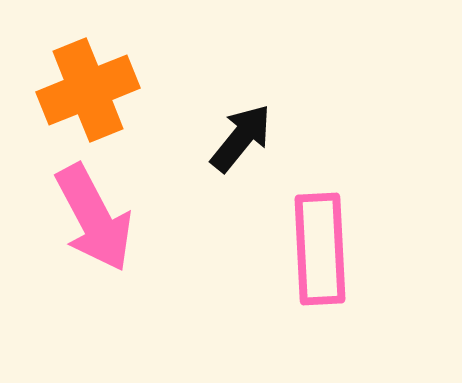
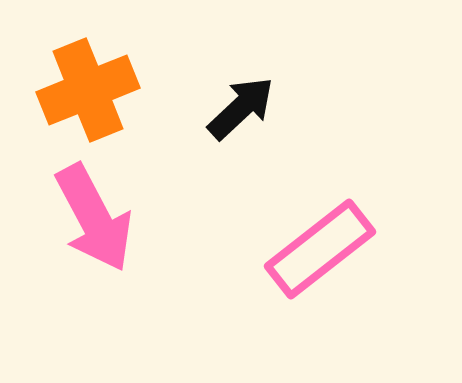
black arrow: moved 30 px up; rotated 8 degrees clockwise
pink rectangle: rotated 55 degrees clockwise
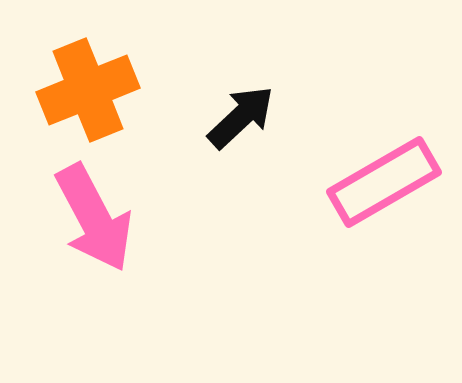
black arrow: moved 9 px down
pink rectangle: moved 64 px right, 67 px up; rotated 8 degrees clockwise
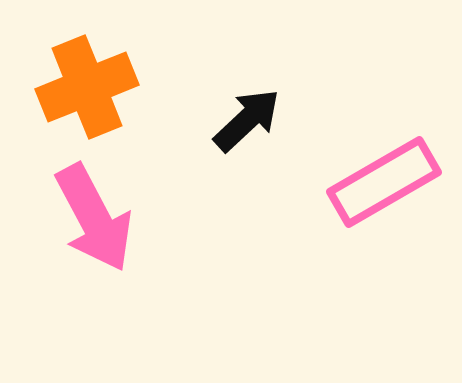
orange cross: moved 1 px left, 3 px up
black arrow: moved 6 px right, 3 px down
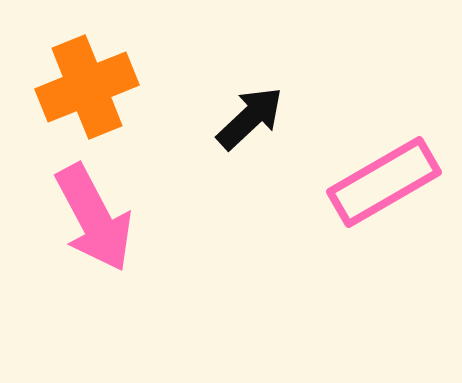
black arrow: moved 3 px right, 2 px up
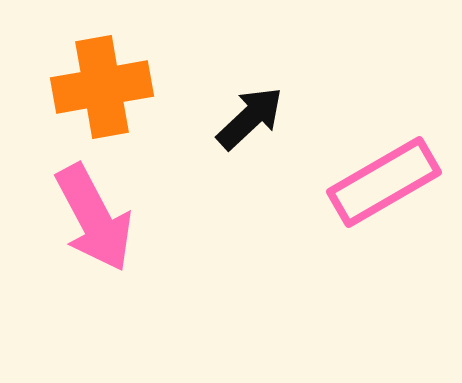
orange cross: moved 15 px right; rotated 12 degrees clockwise
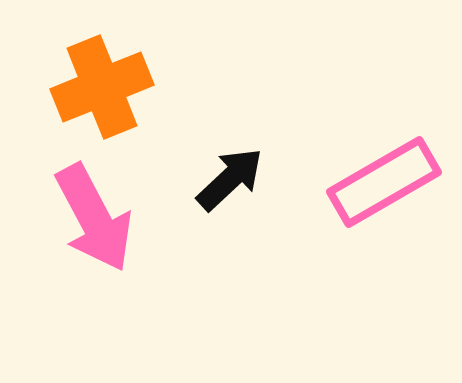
orange cross: rotated 12 degrees counterclockwise
black arrow: moved 20 px left, 61 px down
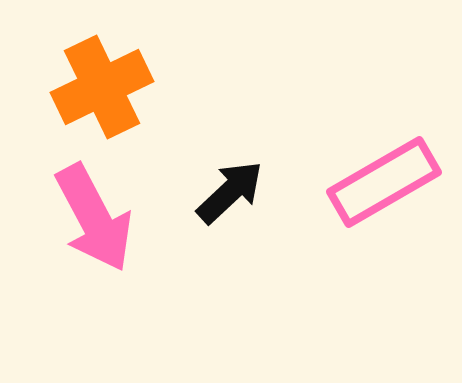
orange cross: rotated 4 degrees counterclockwise
black arrow: moved 13 px down
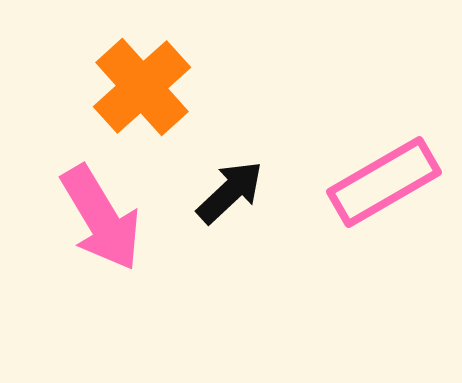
orange cross: moved 40 px right; rotated 16 degrees counterclockwise
pink arrow: moved 7 px right; rotated 3 degrees counterclockwise
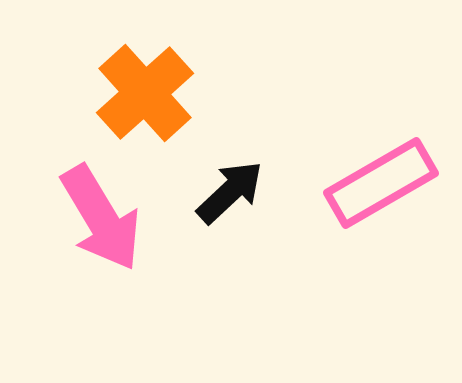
orange cross: moved 3 px right, 6 px down
pink rectangle: moved 3 px left, 1 px down
